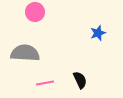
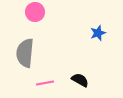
gray semicircle: rotated 88 degrees counterclockwise
black semicircle: rotated 36 degrees counterclockwise
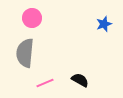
pink circle: moved 3 px left, 6 px down
blue star: moved 6 px right, 9 px up
pink line: rotated 12 degrees counterclockwise
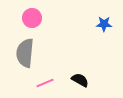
blue star: rotated 21 degrees clockwise
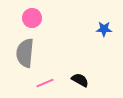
blue star: moved 5 px down
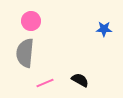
pink circle: moved 1 px left, 3 px down
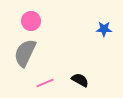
gray semicircle: rotated 20 degrees clockwise
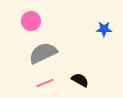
gray semicircle: moved 18 px right; rotated 40 degrees clockwise
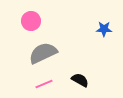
pink line: moved 1 px left, 1 px down
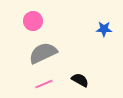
pink circle: moved 2 px right
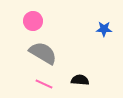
gray semicircle: rotated 56 degrees clockwise
black semicircle: rotated 24 degrees counterclockwise
pink line: rotated 48 degrees clockwise
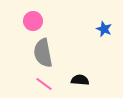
blue star: rotated 21 degrees clockwise
gray semicircle: rotated 132 degrees counterclockwise
pink line: rotated 12 degrees clockwise
